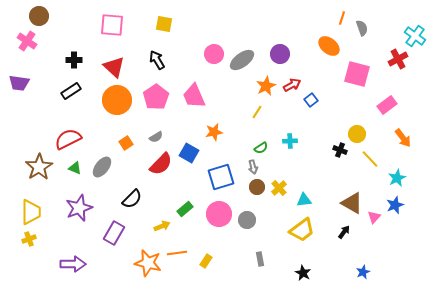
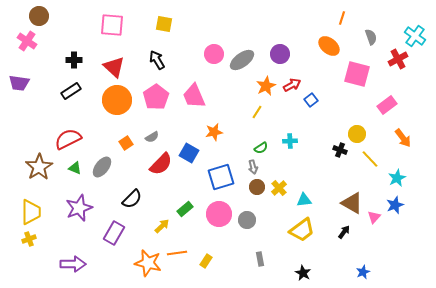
gray semicircle at (362, 28): moved 9 px right, 9 px down
gray semicircle at (156, 137): moved 4 px left
yellow arrow at (162, 226): rotated 21 degrees counterclockwise
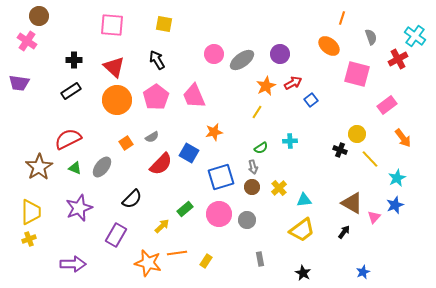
red arrow at (292, 85): moved 1 px right, 2 px up
brown circle at (257, 187): moved 5 px left
purple rectangle at (114, 233): moved 2 px right, 2 px down
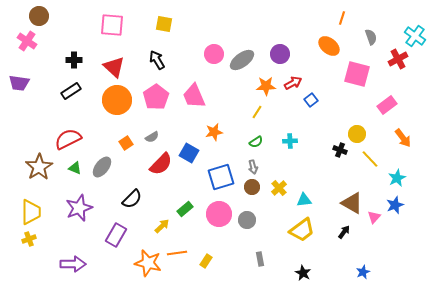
orange star at (266, 86): rotated 24 degrees clockwise
green semicircle at (261, 148): moved 5 px left, 6 px up
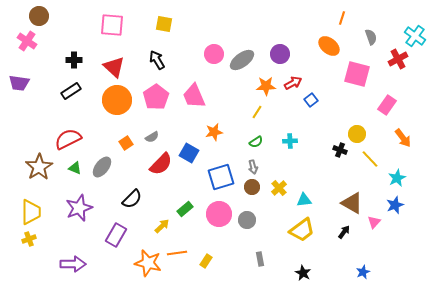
pink rectangle at (387, 105): rotated 18 degrees counterclockwise
pink triangle at (374, 217): moved 5 px down
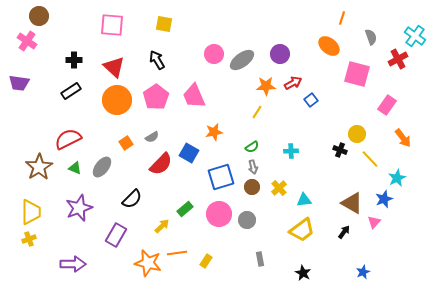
cyan cross at (290, 141): moved 1 px right, 10 px down
green semicircle at (256, 142): moved 4 px left, 5 px down
blue star at (395, 205): moved 11 px left, 6 px up
